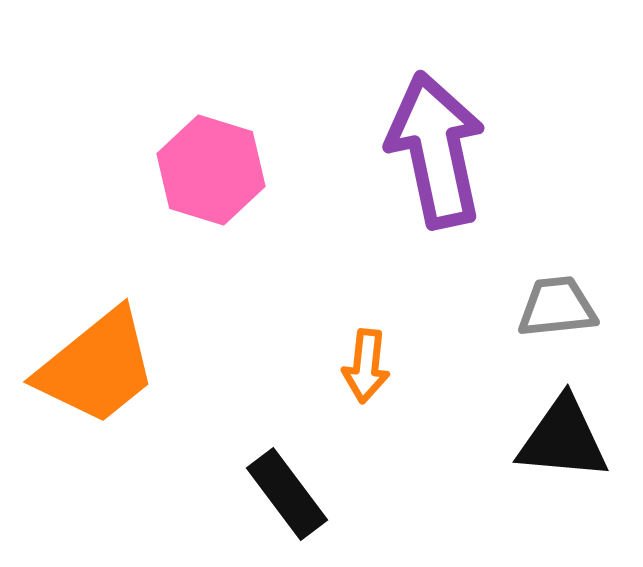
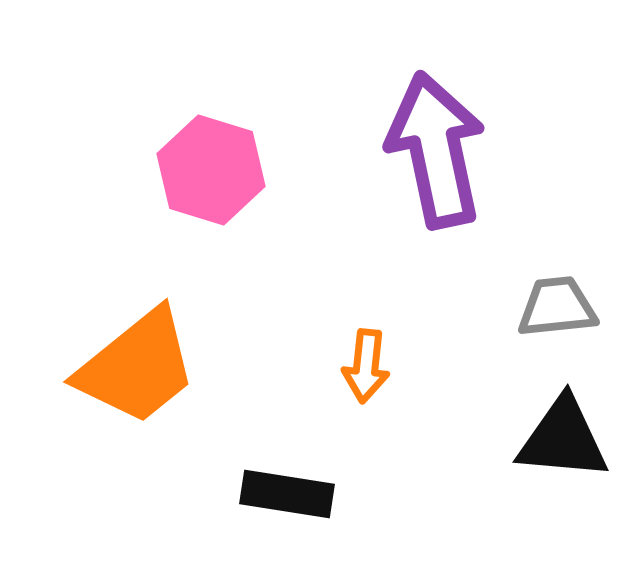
orange trapezoid: moved 40 px right
black rectangle: rotated 44 degrees counterclockwise
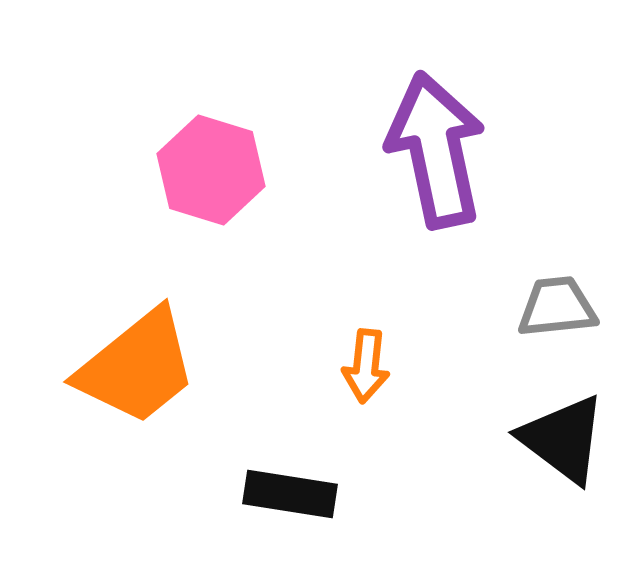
black triangle: rotated 32 degrees clockwise
black rectangle: moved 3 px right
